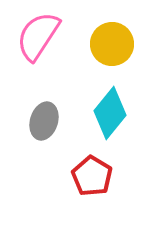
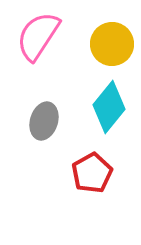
cyan diamond: moved 1 px left, 6 px up
red pentagon: moved 3 px up; rotated 12 degrees clockwise
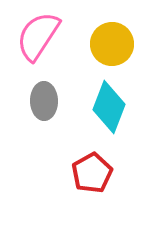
cyan diamond: rotated 18 degrees counterclockwise
gray ellipse: moved 20 px up; rotated 18 degrees counterclockwise
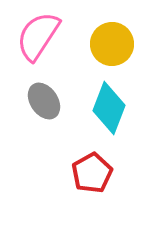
gray ellipse: rotated 33 degrees counterclockwise
cyan diamond: moved 1 px down
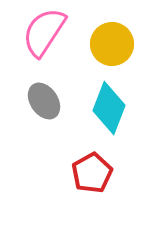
pink semicircle: moved 6 px right, 4 px up
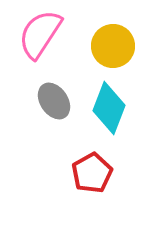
pink semicircle: moved 4 px left, 2 px down
yellow circle: moved 1 px right, 2 px down
gray ellipse: moved 10 px right
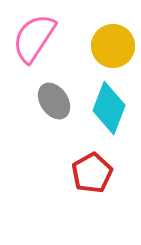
pink semicircle: moved 6 px left, 4 px down
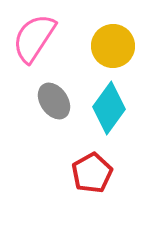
cyan diamond: rotated 15 degrees clockwise
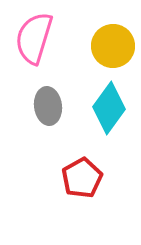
pink semicircle: rotated 16 degrees counterclockwise
gray ellipse: moved 6 px left, 5 px down; rotated 27 degrees clockwise
red pentagon: moved 10 px left, 5 px down
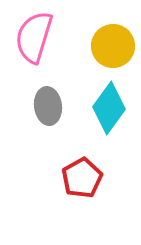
pink semicircle: moved 1 px up
